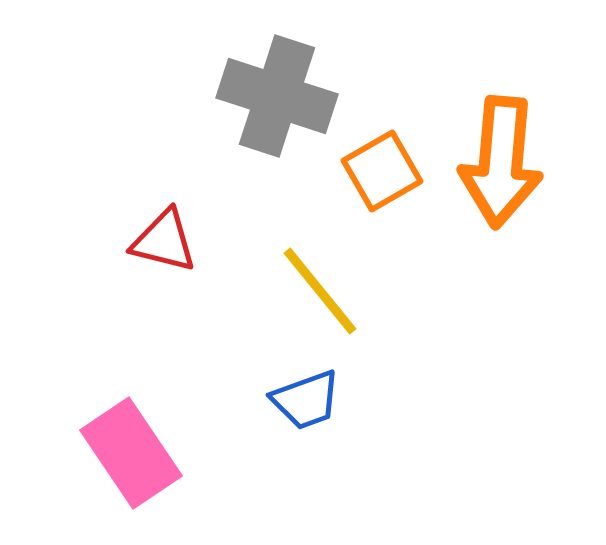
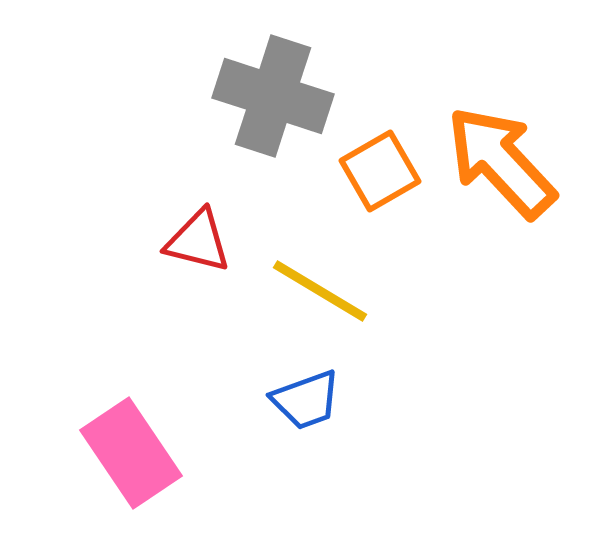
gray cross: moved 4 px left
orange arrow: rotated 132 degrees clockwise
orange square: moved 2 px left
red triangle: moved 34 px right
yellow line: rotated 20 degrees counterclockwise
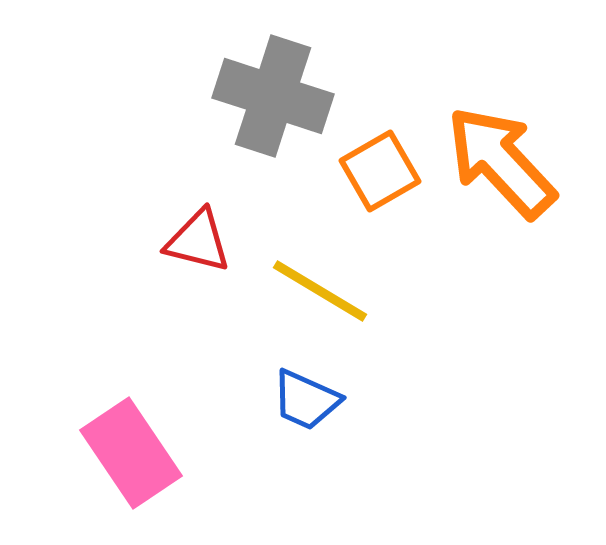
blue trapezoid: rotated 44 degrees clockwise
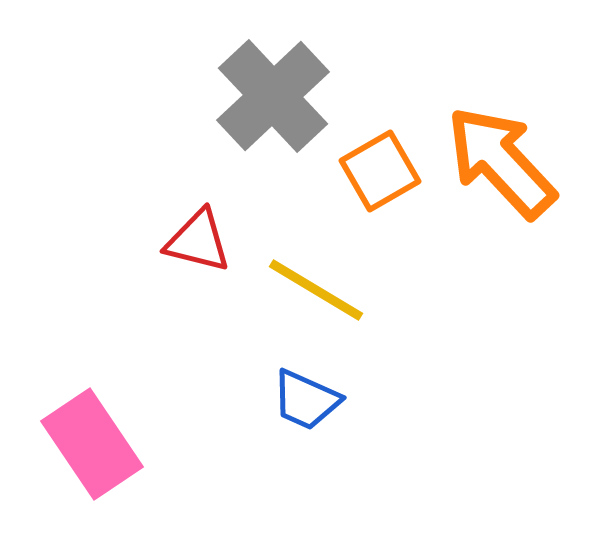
gray cross: rotated 29 degrees clockwise
yellow line: moved 4 px left, 1 px up
pink rectangle: moved 39 px left, 9 px up
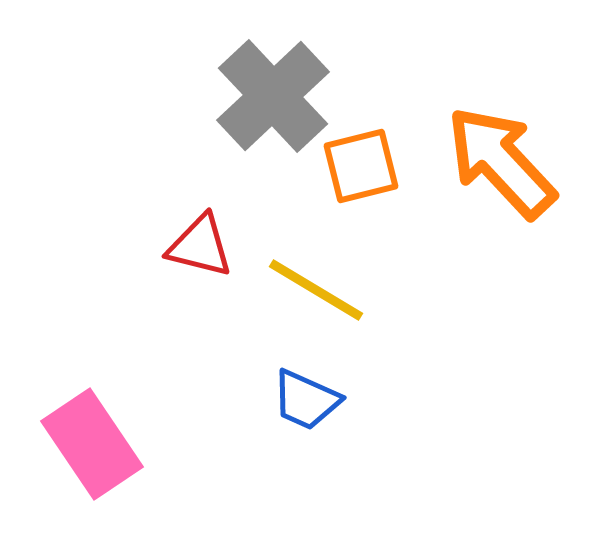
orange square: moved 19 px left, 5 px up; rotated 16 degrees clockwise
red triangle: moved 2 px right, 5 px down
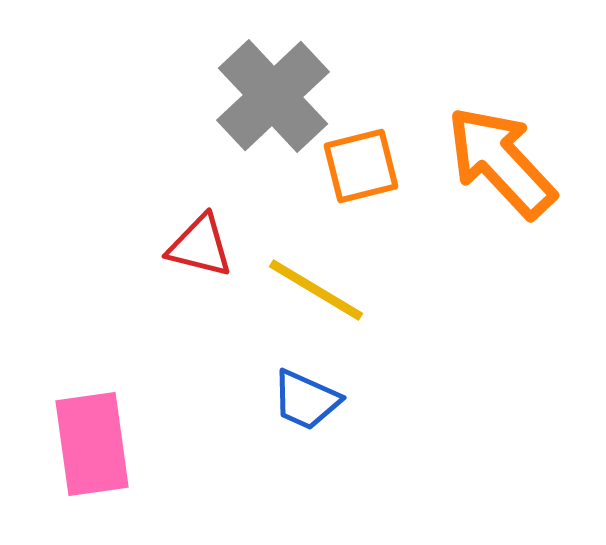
pink rectangle: rotated 26 degrees clockwise
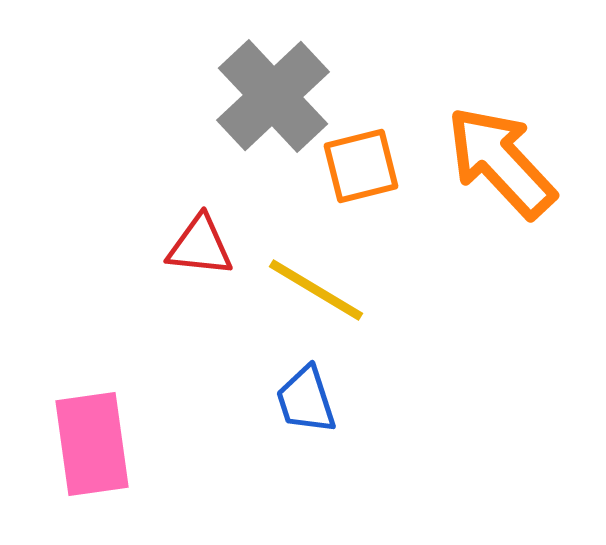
red triangle: rotated 8 degrees counterclockwise
blue trapezoid: rotated 48 degrees clockwise
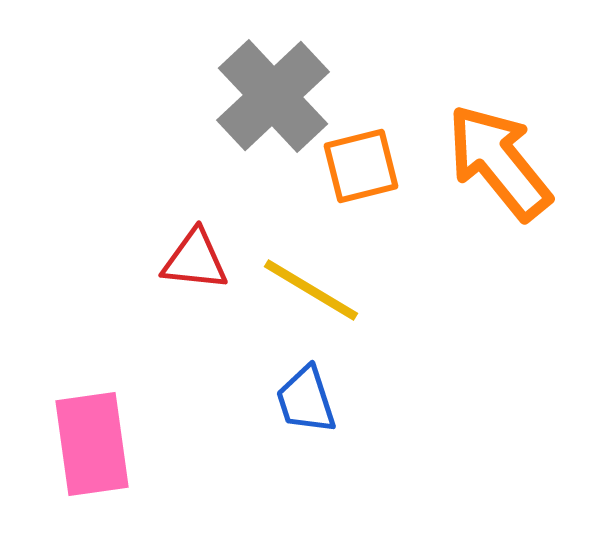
orange arrow: moved 2 px left; rotated 4 degrees clockwise
red triangle: moved 5 px left, 14 px down
yellow line: moved 5 px left
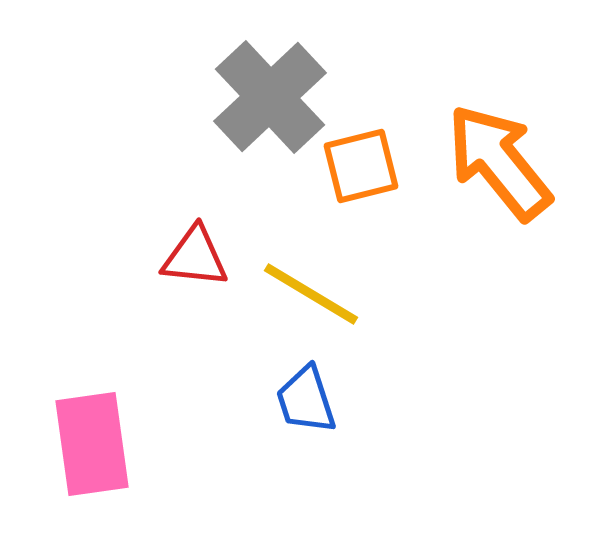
gray cross: moved 3 px left, 1 px down
red triangle: moved 3 px up
yellow line: moved 4 px down
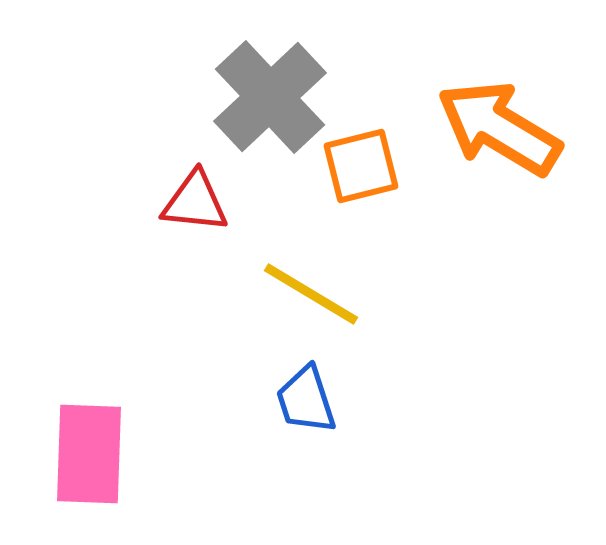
orange arrow: moved 34 px up; rotated 20 degrees counterclockwise
red triangle: moved 55 px up
pink rectangle: moved 3 px left, 10 px down; rotated 10 degrees clockwise
